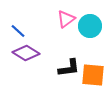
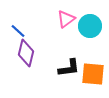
purple diamond: rotated 72 degrees clockwise
orange square: moved 1 px up
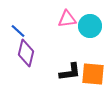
pink triangle: moved 1 px right; rotated 30 degrees clockwise
black L-shape: moved 1 px right, 4 px down
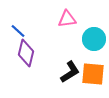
cyan circle: moved 4 px right, 13 px down
black L-shape: rotated 25 degrees counterclockwise
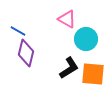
pink triangle: rotated 36 degrees clockwise
blue line: rotated 14 degrees counterclockwise
cyan circle: moved 8 px left
black L-shape: moved 1 px left, 4 px up
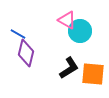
pink triangle: moved 1 px down
blue line: moved 3 px down
cyan circle: moved 6 px left, 8 px up
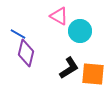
pink triangle: moved 8 px left, 4 px up
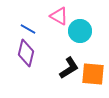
blue line: moved 10 px right, 5 px up
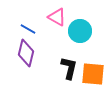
pink triangle: moved 2 px left, 1 px down
black L-shape: rotated 45 degrees counterclockwise
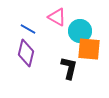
orange square: moved 4 px left, 25 px up
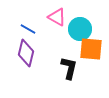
cyan circle: moved 2 px up
orange square: moved 2 px right
